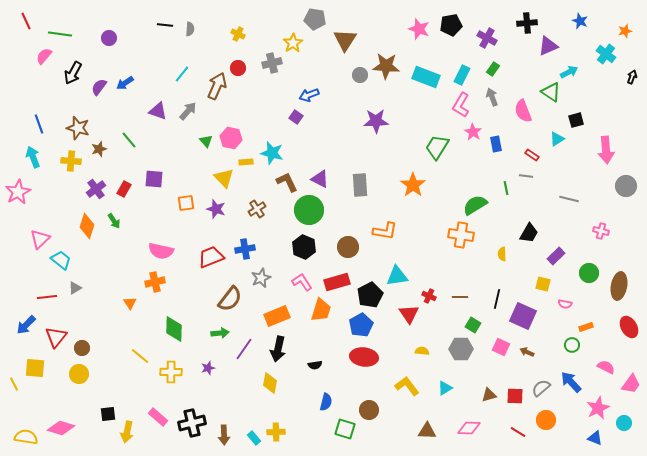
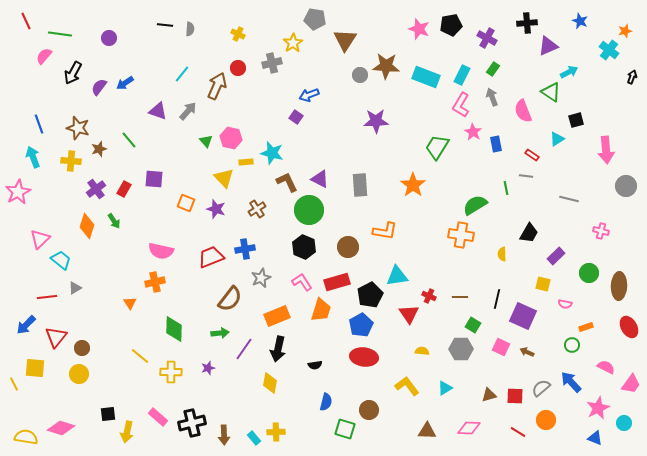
cyan cross at (606, 54): moved 3 px right, 4 px up
orange square at (186, 203): rotated 30 degrees clockwise
brown ellipse at (619, 286): rotated 8 degrees counterclockwise
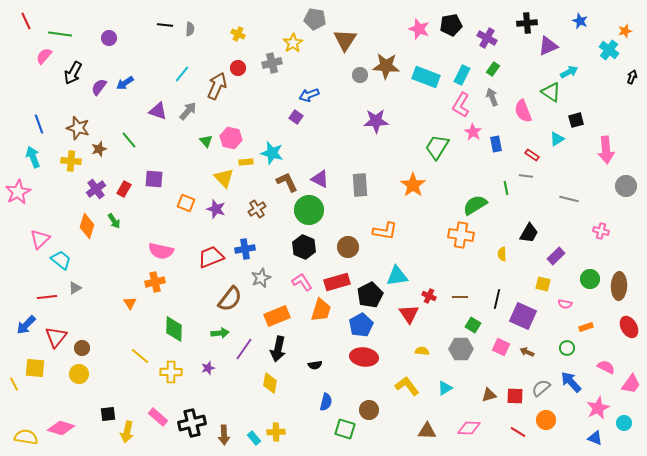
green circle at (589, 273): moved 1 px right, 6 px down
green circle at (572, 345): moved 5 px left, 3 px down
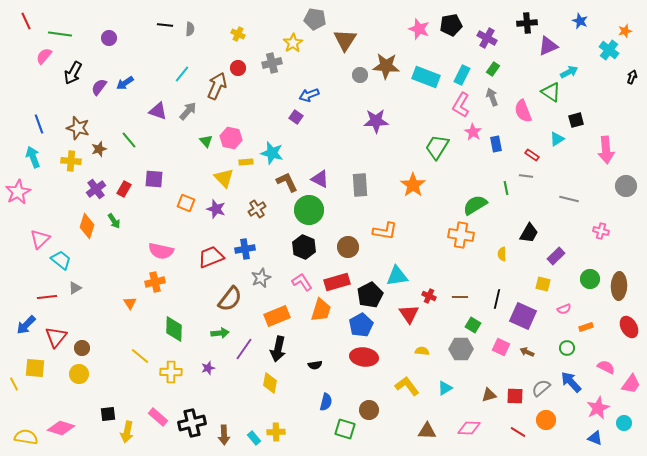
pink semicircle at (565, 304): moved 1 px left, 5 px down; rotated 32 degrees counterclockwise
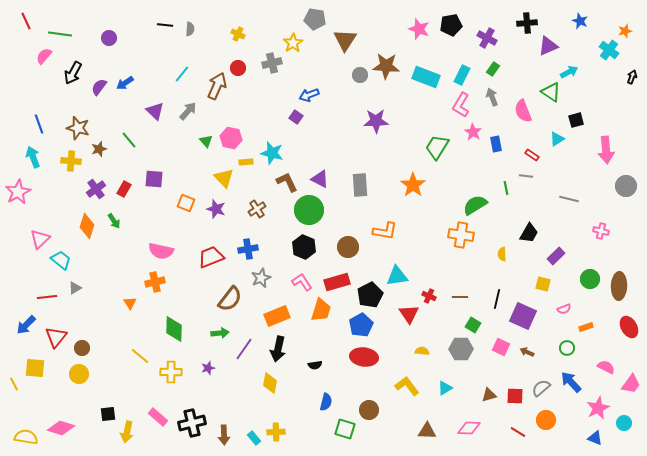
purple triangle at (158, 111): moved 3 px left; rotated 24 degrees clockwise
blue cross at (245, 249): moved 3 px right
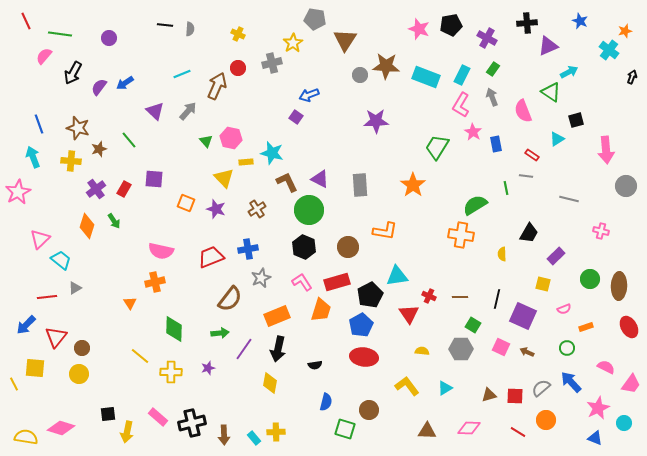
cyan line at (182, 74): rotated 30 degrees clockwise
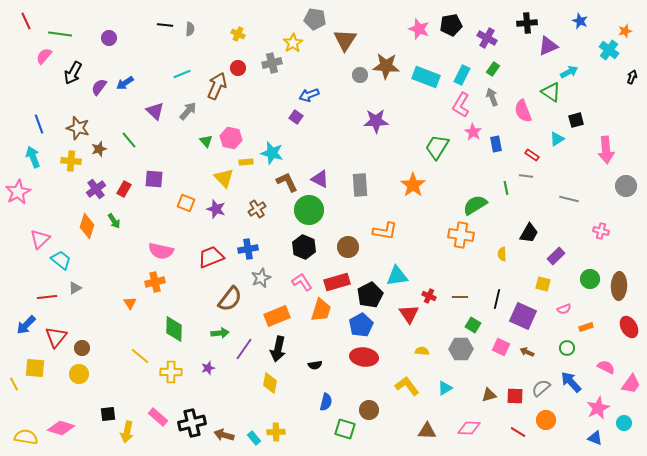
brown arrow at (224, 435): rotated 108 degrees clockwise
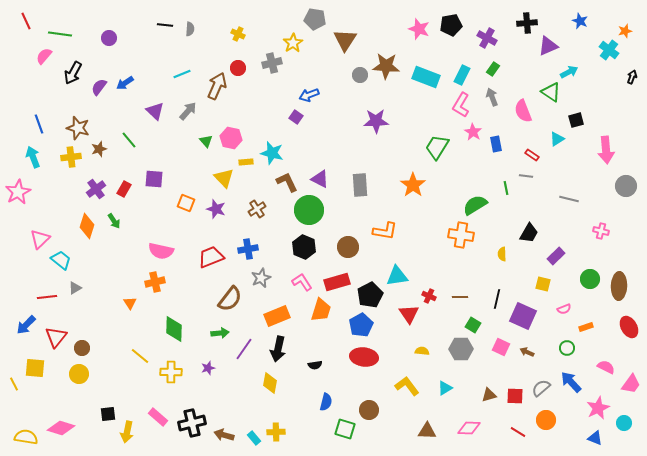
yellow cross at (71, 161): moved 4 px up; rotated 12 degrees counterclockwise
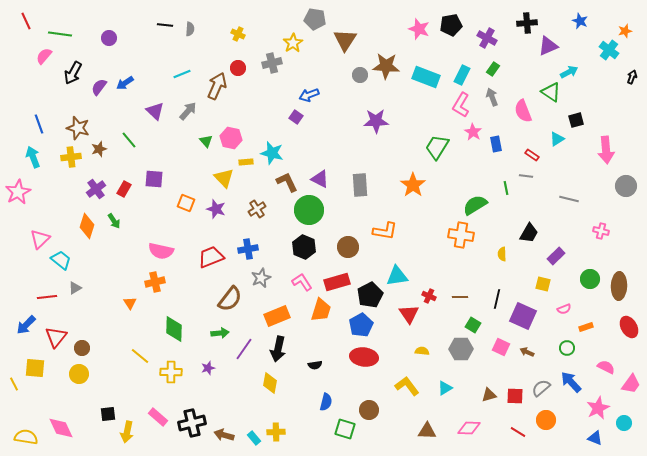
pink diamond at (61, 428): rotated 48 degrees clockwise
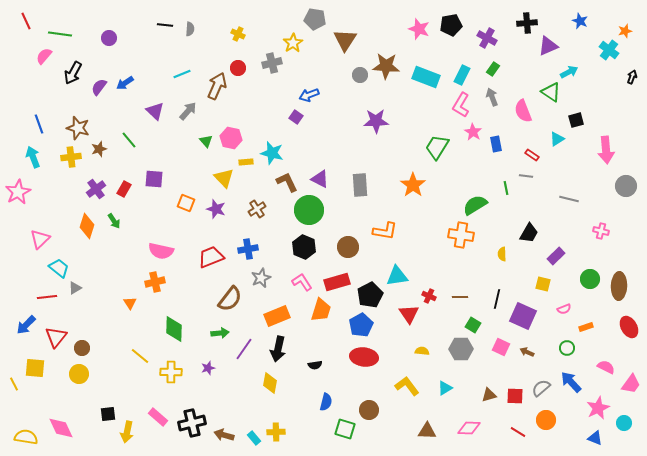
cyan trapezoid at (61, 260): moved 2 px left, 8 px down
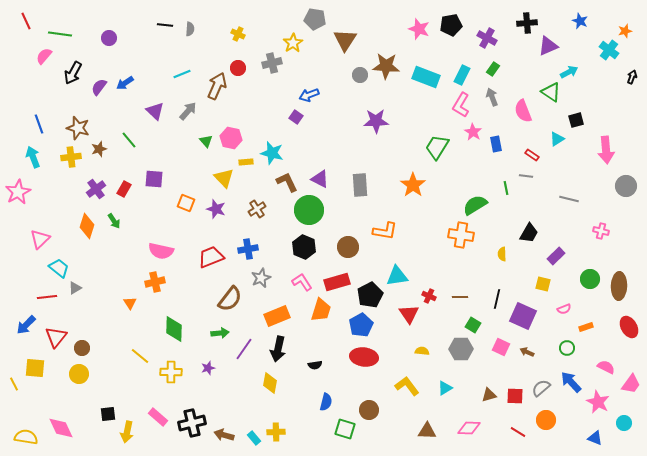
pink star at (598, 408): moved 6 px up; rotated 20 degrees counterclockwise
